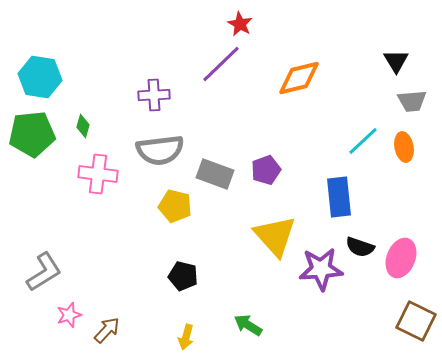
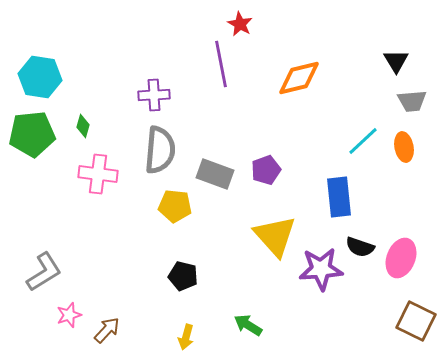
purple line: rotated 57 degrees counterclockwise
gray semicircle: rotated 78 degrees counterclockwise
yellow pentagon: rotated 8 degrees counterclockwise
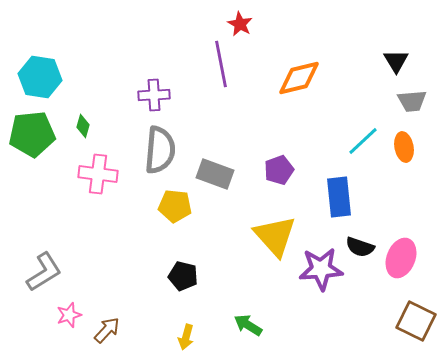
purple pentagon: moved 13 px right
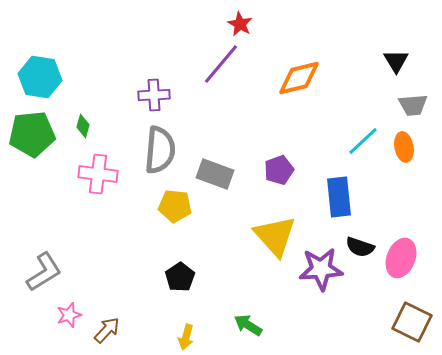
purple line: rotated 51 degrees clockwise
gray trapezoid: moved 1 px right, 4 px down
black pentagon: moved 3 px left, 1 px down; rotated 24 degrees clockwise
brown square: moved 4 px left, 1 px down
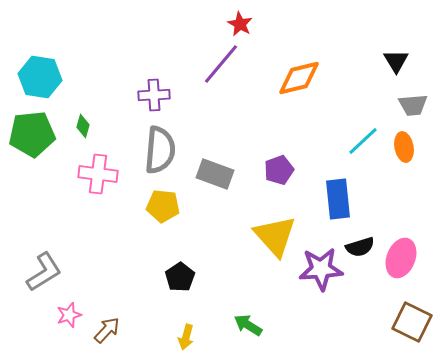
blue rectangle: moved 1 px left, 2 px down
yellow pentagon: moved 12 px left
black semicircle: rotated 36 degrees counterclockwise
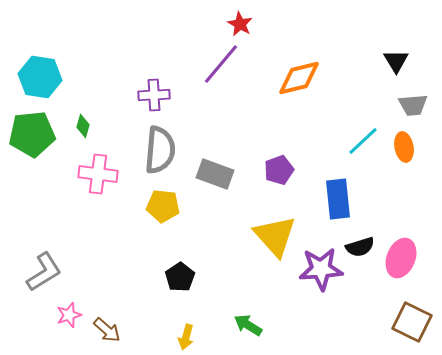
brown arrow: rotated 88 degrees clockwise
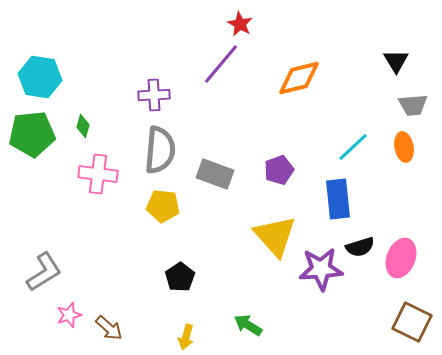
cyan line: moved 10 px left, 6 px down
brown arrow: moved 2 px right, 2 px up
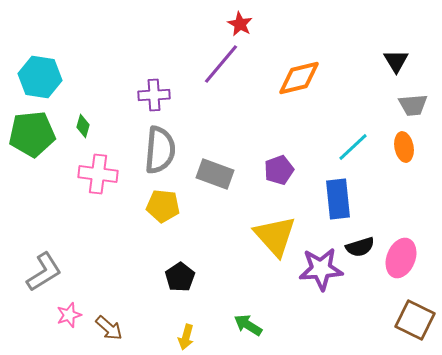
brown square: moved 3 px right, 2 px up
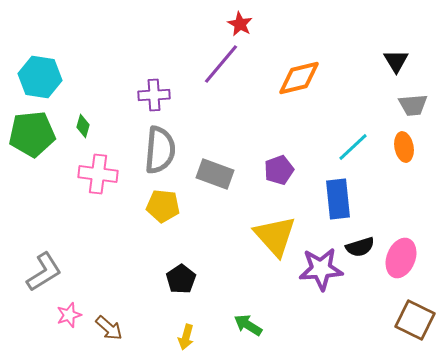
black pentagon: moved 1 px right, 2 px down
